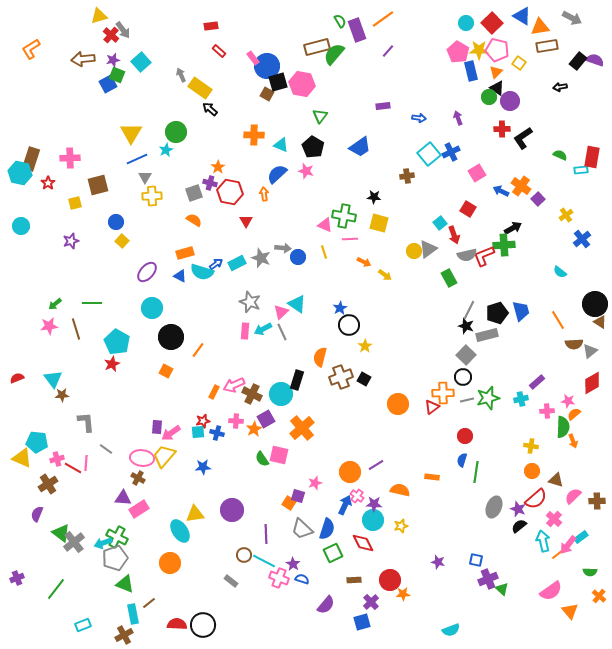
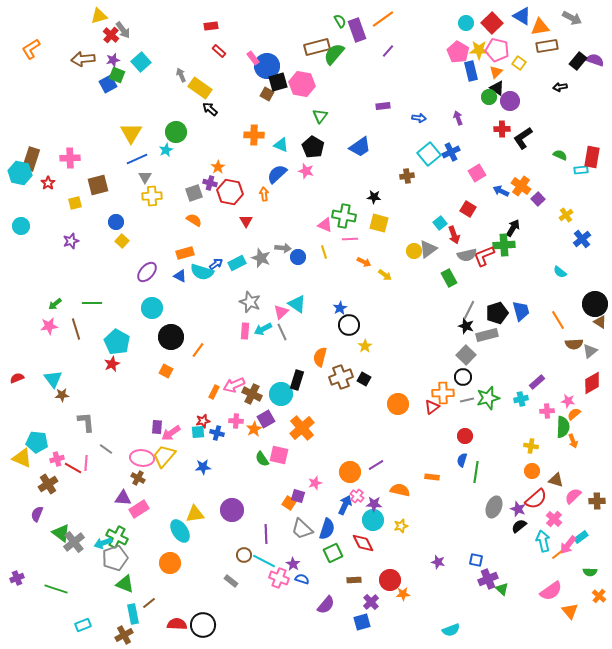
black arrow at (513, 228): rotated 30 degrees counterclockwise
green line at (56, 589): rotated 70 degrees clockwise
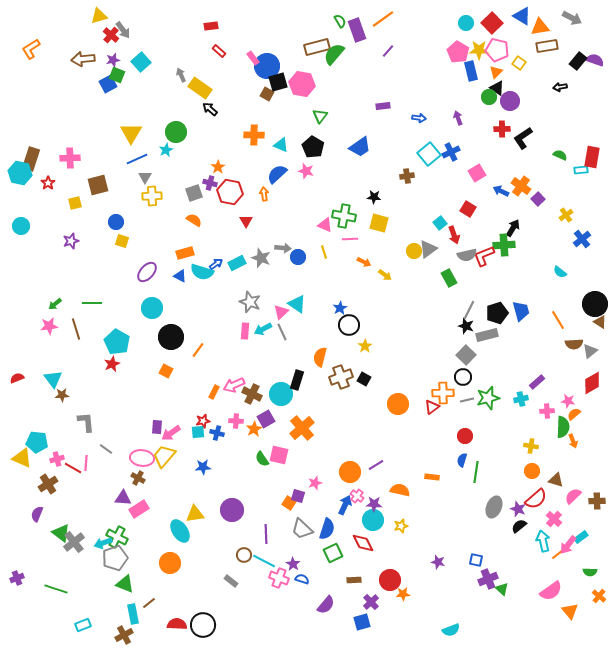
yellow square at (122, 241): rotated 24 degrees counterclockwise
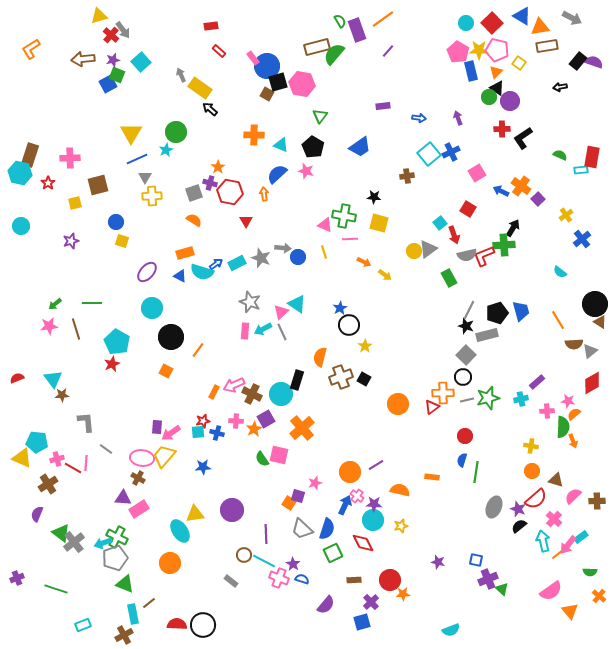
purple semicircle at (595, 60): moved 1 px left, 2 px down
brown rectangle at (31, 159): moved 1 px left, 4 px up
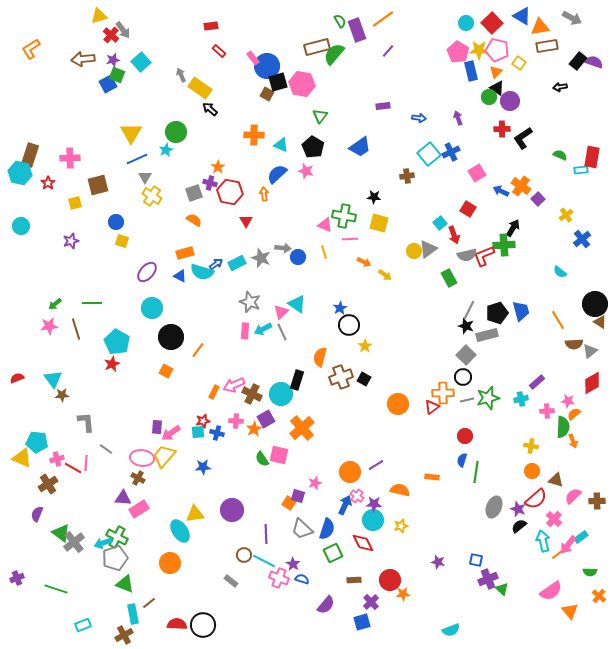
yellow cross at (152, 196): rotated 36 degrees clockwise
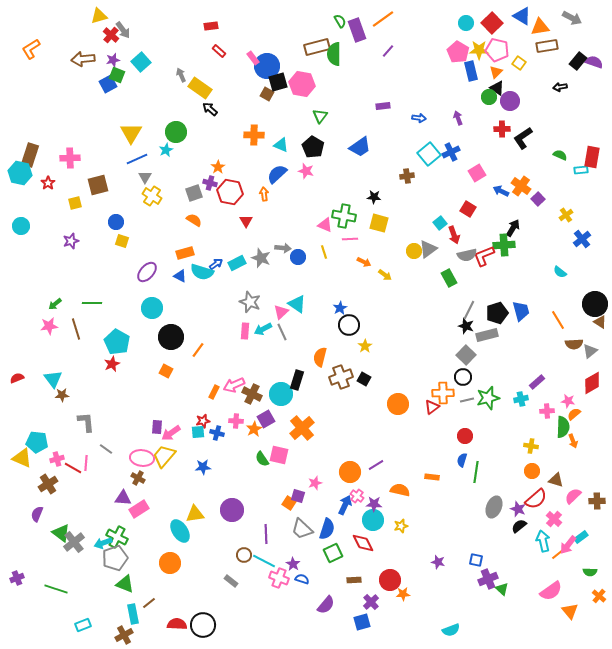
green semicircle at (334, 54): rotated 40 degrees counterclockwise
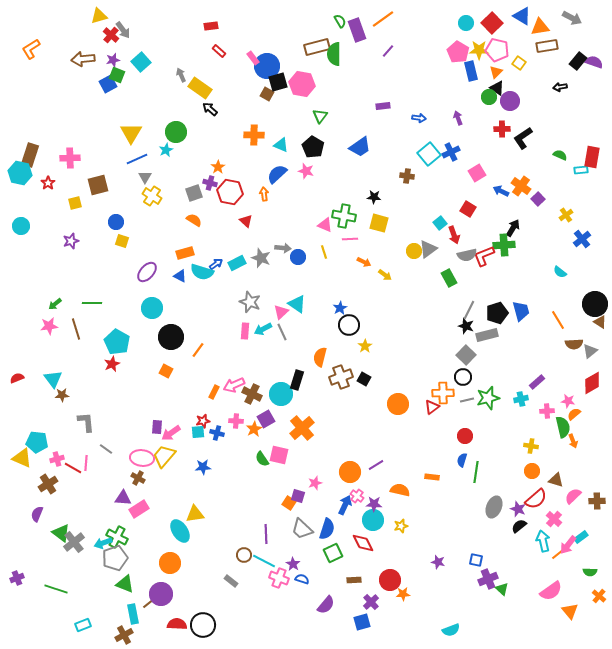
brown cross at (407, 176): rotated 16 degrees clockwise
red triangle at (246, 221): rotated 16 degrees counterclockwise
green semicircle at (563, 427): rotated 15 degrees counterclockwise
purple circle at (232, 510): moved 71 px left, 84 px down
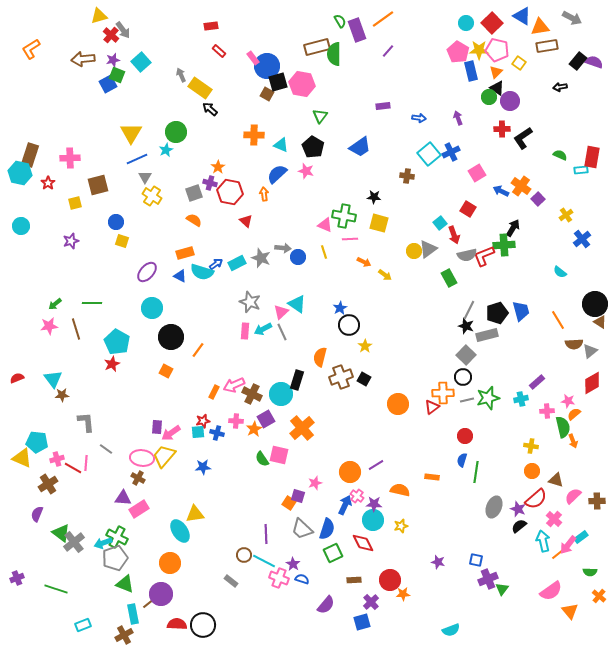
green triangle at (502, 589): rotated 24 degrees clockwise
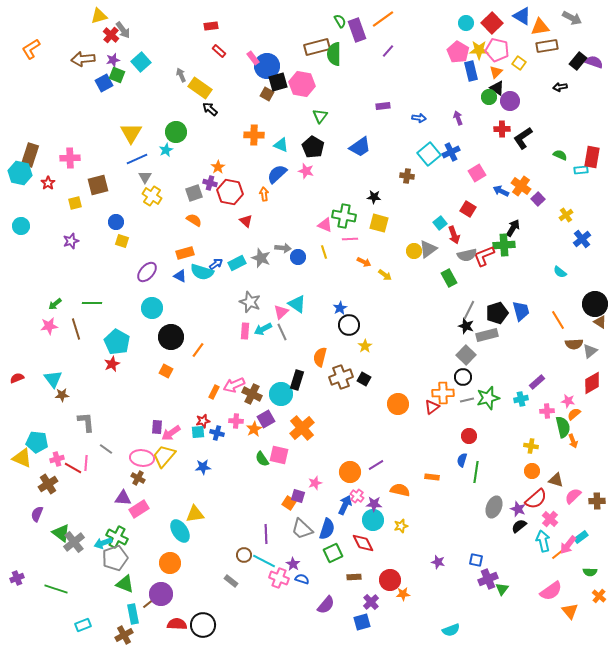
blue square at (108, 84): moved 4 px left, 1 px up
red circle at (465, 436): moved 4 px right
pink cross at (554, 519): moved 4 px left
brown rectangle at (354, 580): moved 3 px up
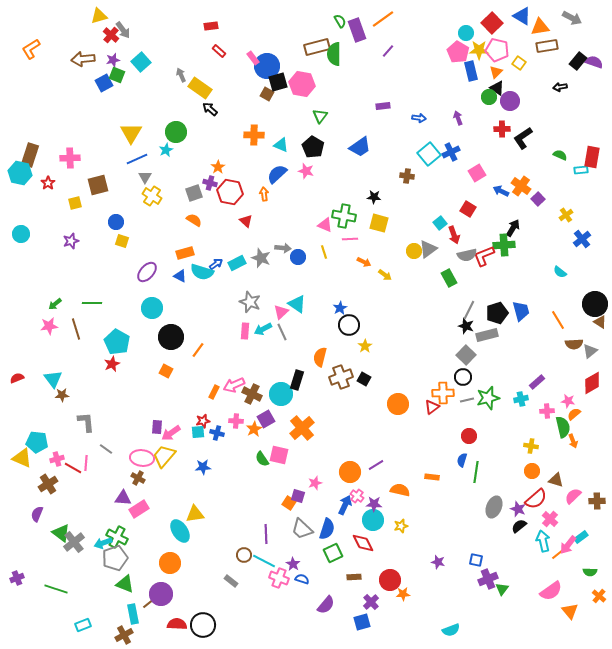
cyan circle at (466, 23): moved 10 px down
cyan circle at (21, 226): moved 8 px down
